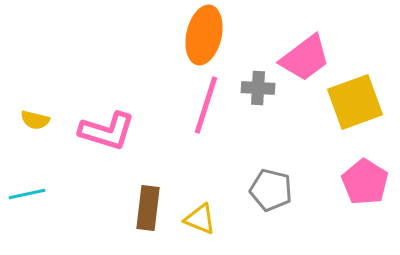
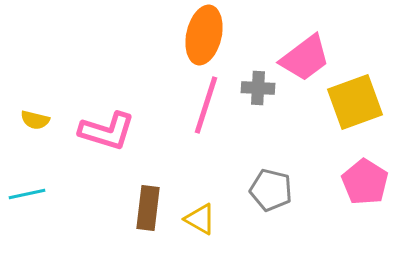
yellow triangle: rotated 8 degrees clockwise
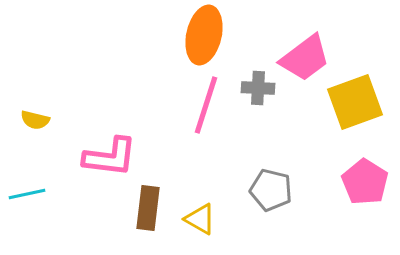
pink L-shape: moved 3 px right, 26 px down; rotated 10 degrees counterclockwise
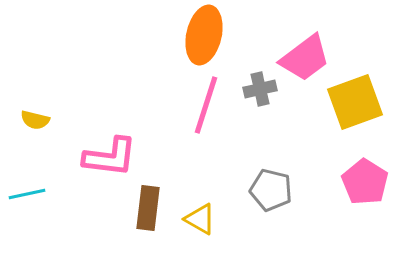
gray cross: moved 2 px right, 1 px down; rotated 16 degrees counterclockwise
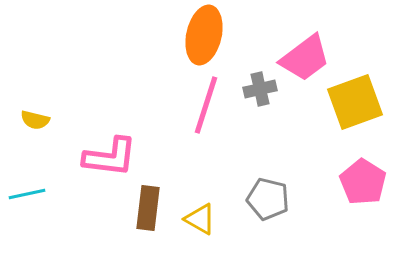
pink pentagon: moved 2 px left
gray pentagon: moved 3 px left, 9 px down
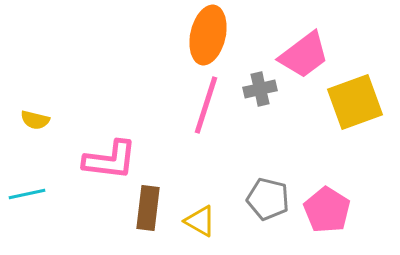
orange ellipse: moved 4 px right
pink trapezoid: moved 1 px left, 3 px up
pink L-shape: moved 3 px down
pink pentagon: moved 36 px left, 28 px down
yellow triangle: moved 2 px down
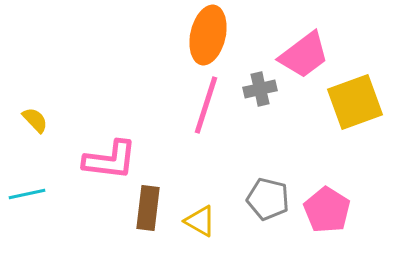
yellow semicircle: rotated 148 degrees counterclockwise
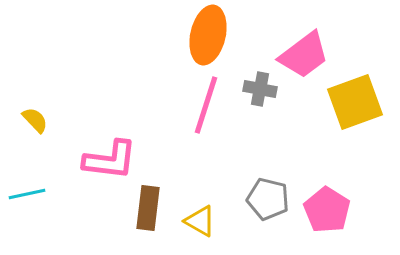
gray cross: rotated 24 degrees clockwise
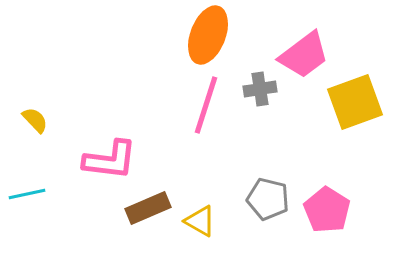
orange ellipse: rotated 8 degrees clockwise
gray cross: rotated 20 degrees counterclockwise
brown rectangle: rotated 60 degrees clockwise
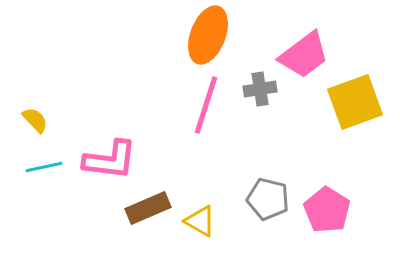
cyan line: moved 17 px right, 27 px up
